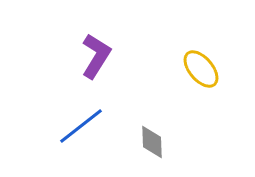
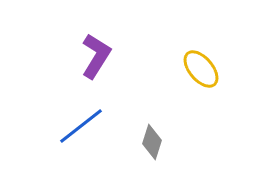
gray diamond: rotated 20 degrees clockwise
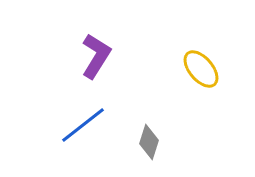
blue line: moved 2 px right, 1 px up
gray diamond: moved 3 px left
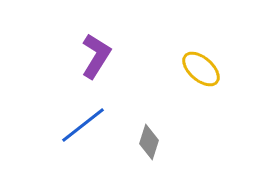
yellow ellipse: rotated 9 degrees counterclockwise
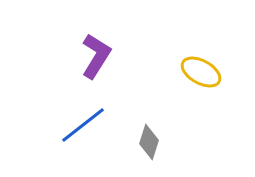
yellow ellipse: moved 3 px down; rotated 12 degrees counterclockwise
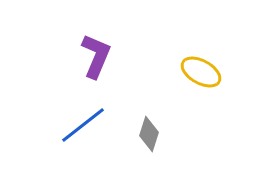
purple L-shape: rotated 9 degrees counterclockwise
gray diamond: moved 8 px up
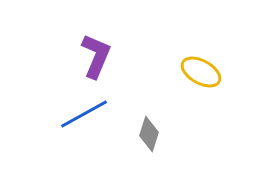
blue line: moved 1 px right, 11 px up; rotated 9 degrees clockwise
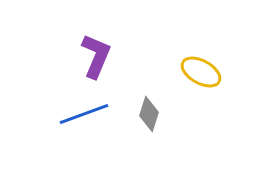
blue line: rotated 9 degrees clockwise
gray diamond: moved 20 px up
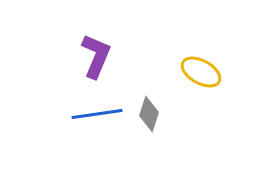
blue line: moved 13 px right; rotated 12 degrees clockwise
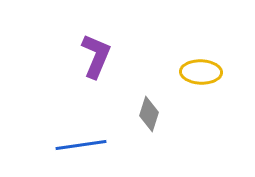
yellow ellipse: rotated 27 degrees counterclockwise
blue line: moved 16 px left, 31 px down
